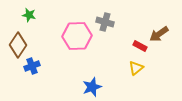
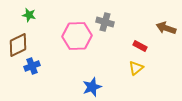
brown arrow: moved 7 px right, 6 px up; rotated 54 degrees clockwise
brown diamond: rotated 30 degrees clockwise
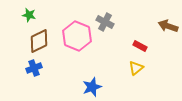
gray cross: rotated 12 degrees clockwise
brown arrow: moved 2 px right, 2 px up
pink hexagon: rotated 24 degrees clockwise
brown diamond: moved 21 px right, 4 px up
blue cross: moved 2 px right, 2 px down
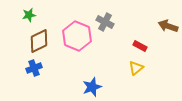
green star: rotated 24 degrees counterclockwise
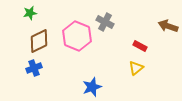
green star: moved 1 px right, 2 px up
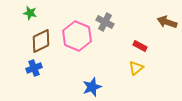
green star: rotated 24 degrees clockwise
brown arrow: moved 1 px left, 4 px up
brown diamond: moved 2 px right
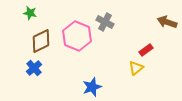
red rectangle: moved 6 px right, 4 px down; rotated 64 degrees counterclockwise
blue cross: rotated 21 degrees counterclockwise
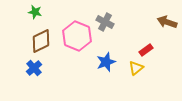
green star: moved 5 px right, 1 px up
blue star: moved 14 px right, 25 px up
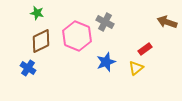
green star: moved 2 px right, 1 px down
red rectangle: moved 1 px left, 1 px up
blue cross: moved 6 px left; rotated 14 degrees counterclockwise
